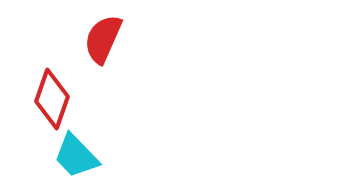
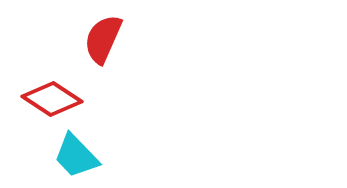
red diamond: rotated 76 degrees counterclockwise
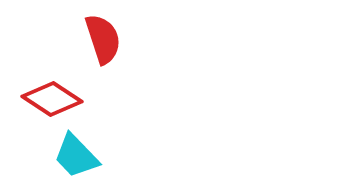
red semicircle: rotated 138 degrees clockwise
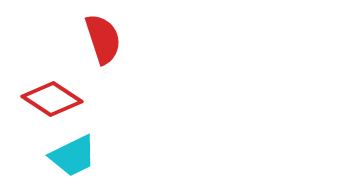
cyan trapezoid: moved 3 px left; rotated 72 degrees counterclockwise
